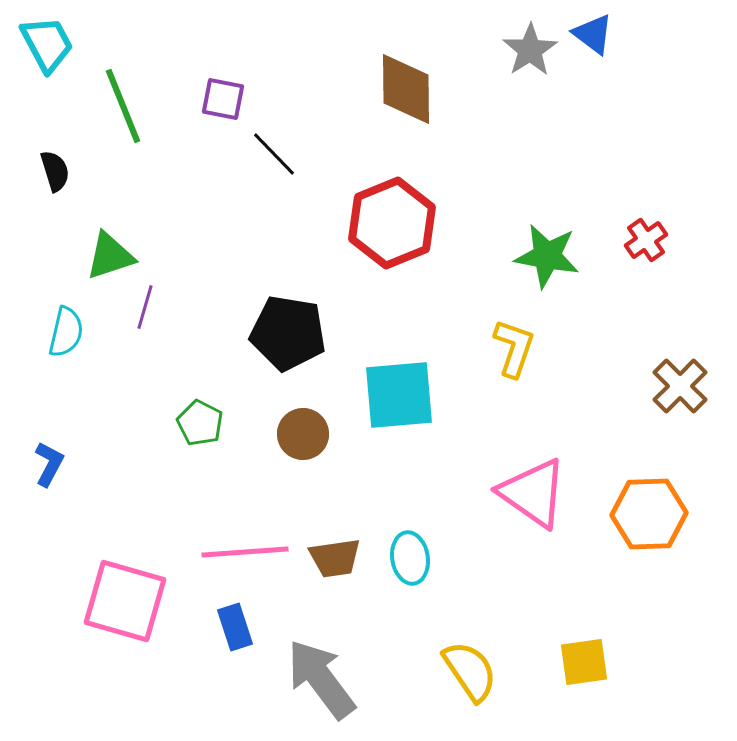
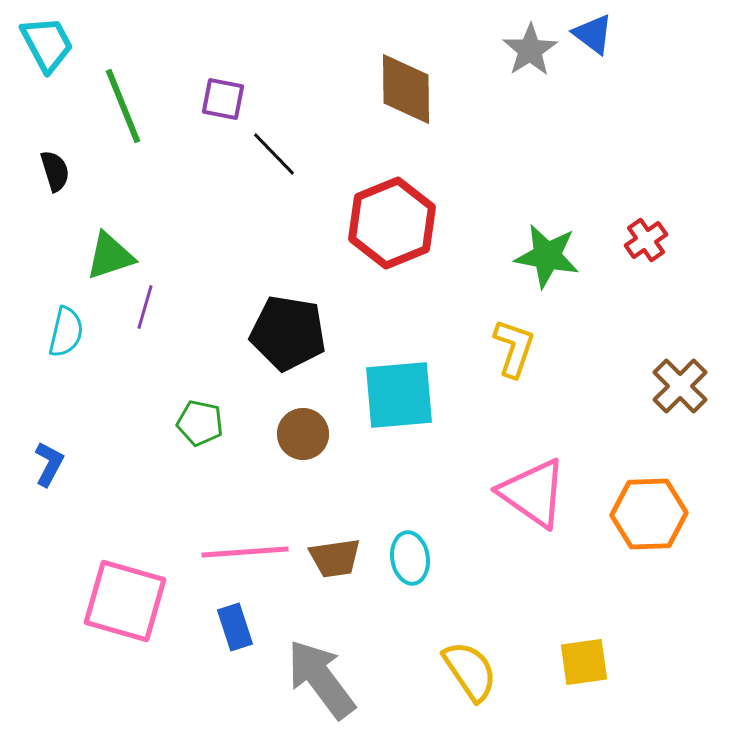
green pentagon: rotated 15 degrees counterclockwise
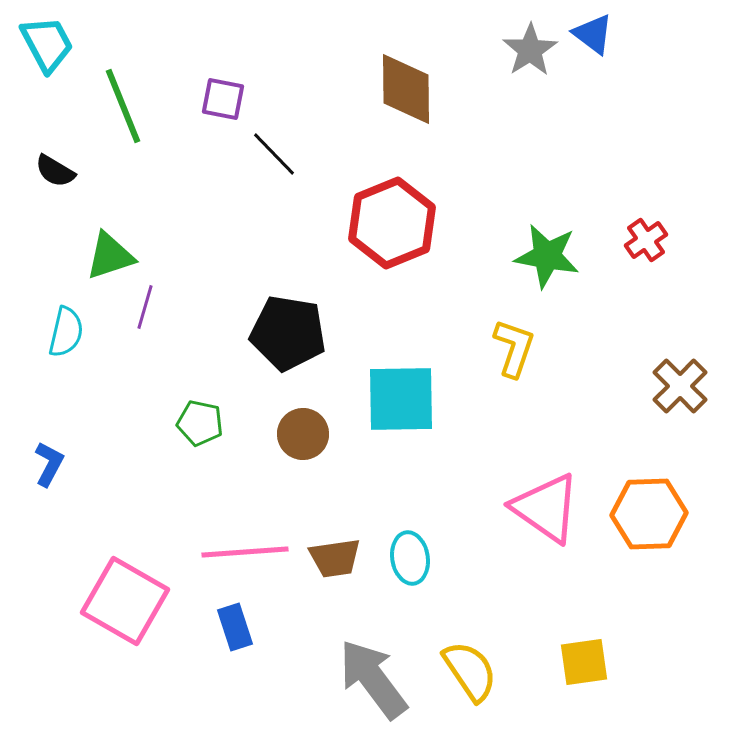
black semicircle: rotated 138 degrees clockwise
cyan square: moved 2 px right, 4 px down; rotated 4 degrees clockwise
pink triangle: moved 13 px right, 15 px down
pink square: rotated 14 degrees clockwise
gray arrow: moved 52 px right
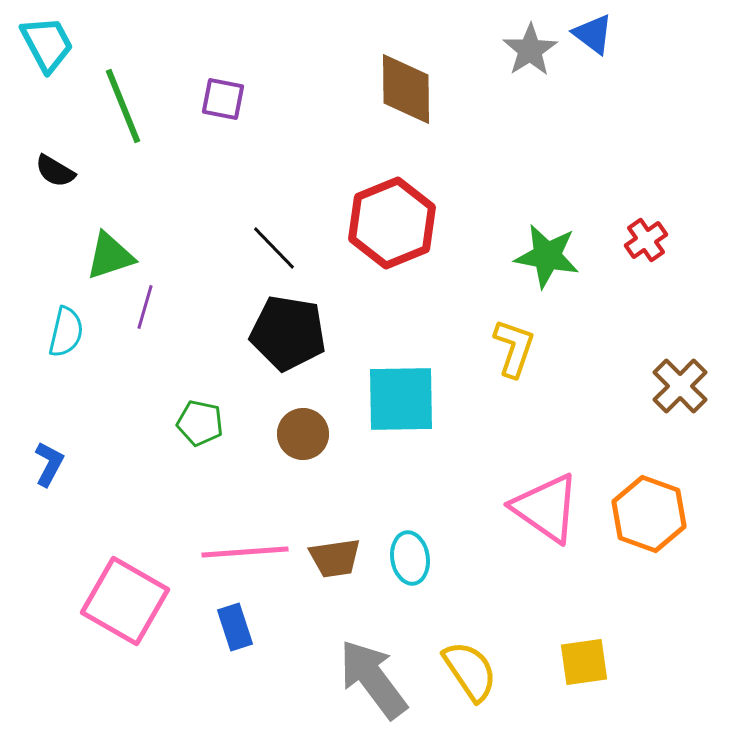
black line: moved 94 px down
orange hexagon: rotated 22 degrees clockwise
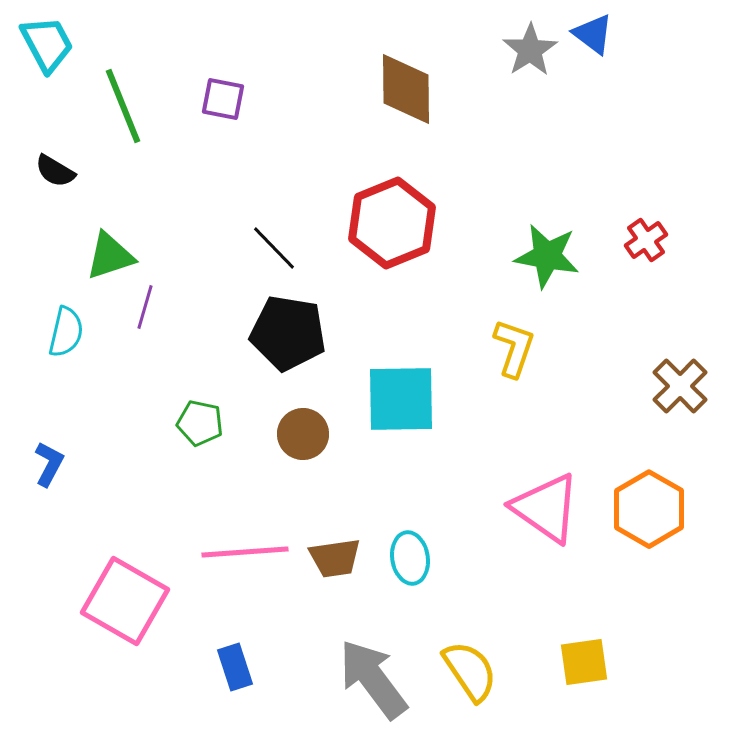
orange hexagon: moved 5 px up; rotated 10 degrees clockwise
blue rectangle: moved 40 px down
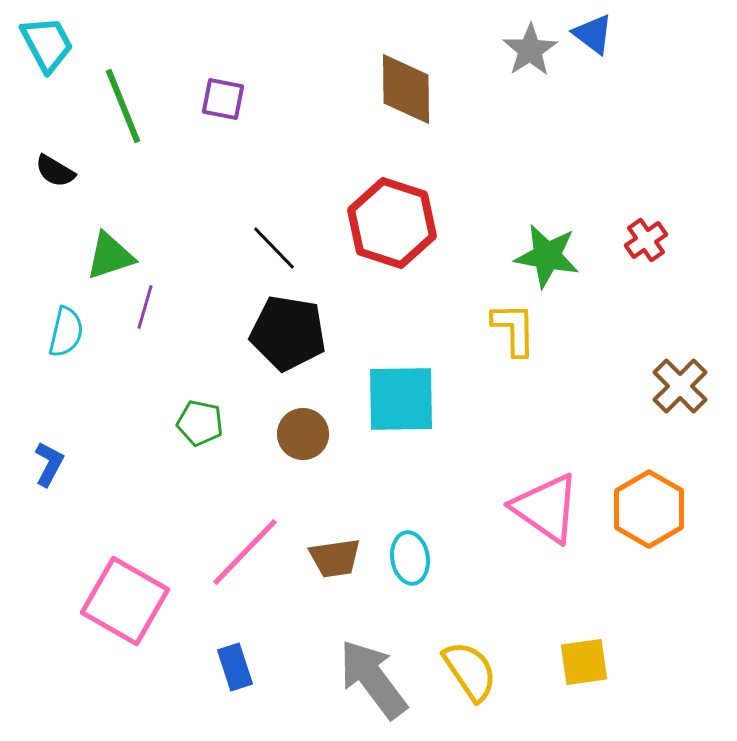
red hexagon: rotated 20 degrees counterclockwise
yellow L-shape: moved 19 px up; rotated 20 degrees counterclockwise
pink line: rotated 42 degrees counterclockwise
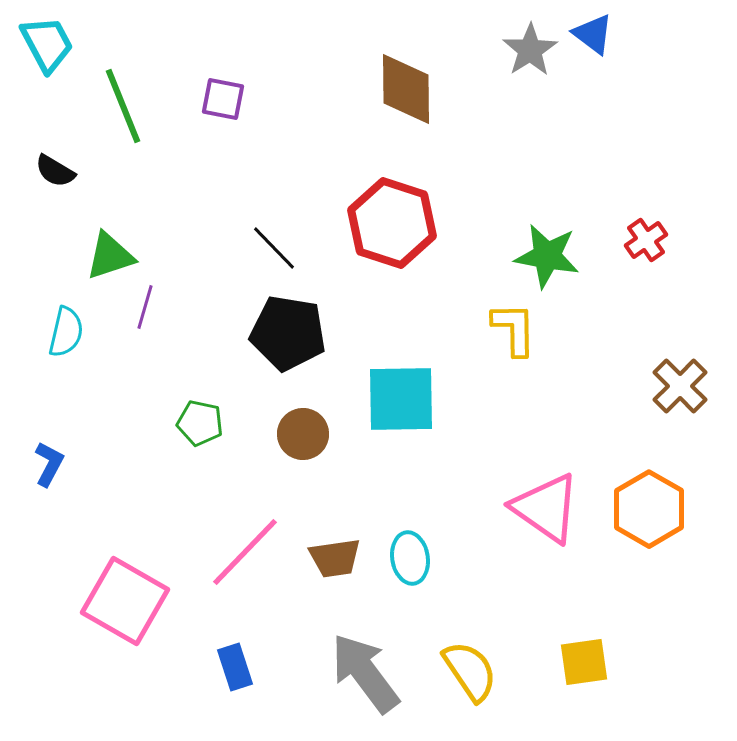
gray arrow: moved 8 px left, 6 px up
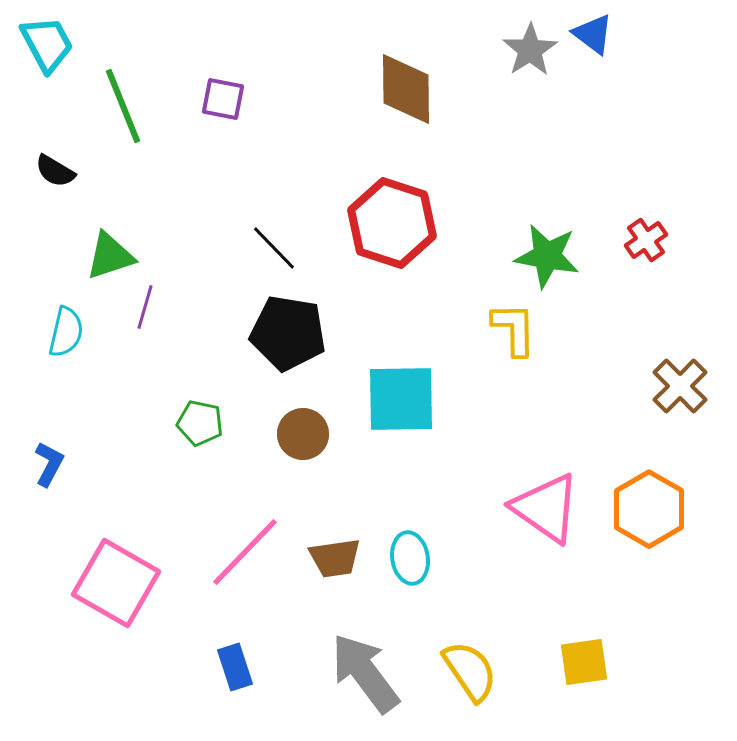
pink square: moved 9 px left, 18 px up
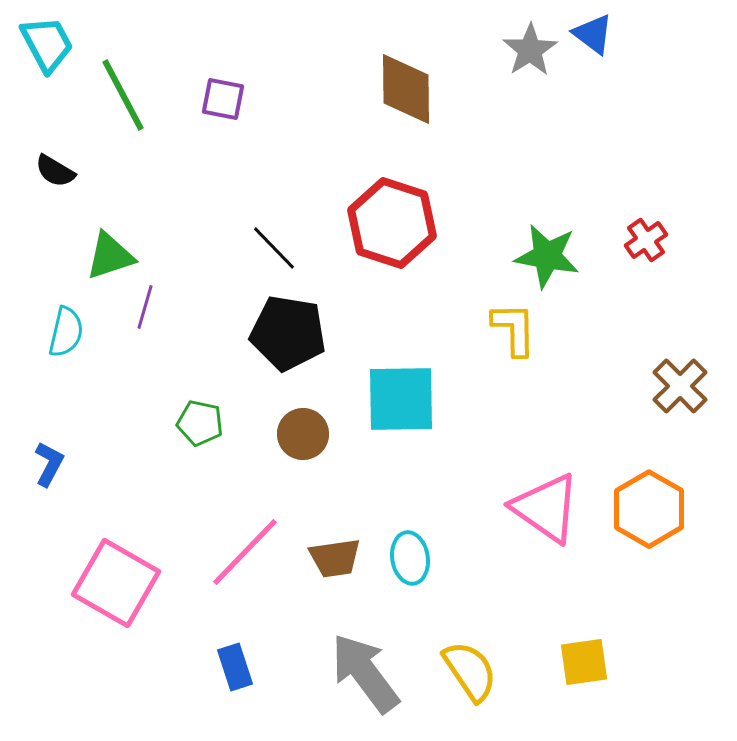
green line: moved 11 px up; rotated 6 degrees counterclockwise
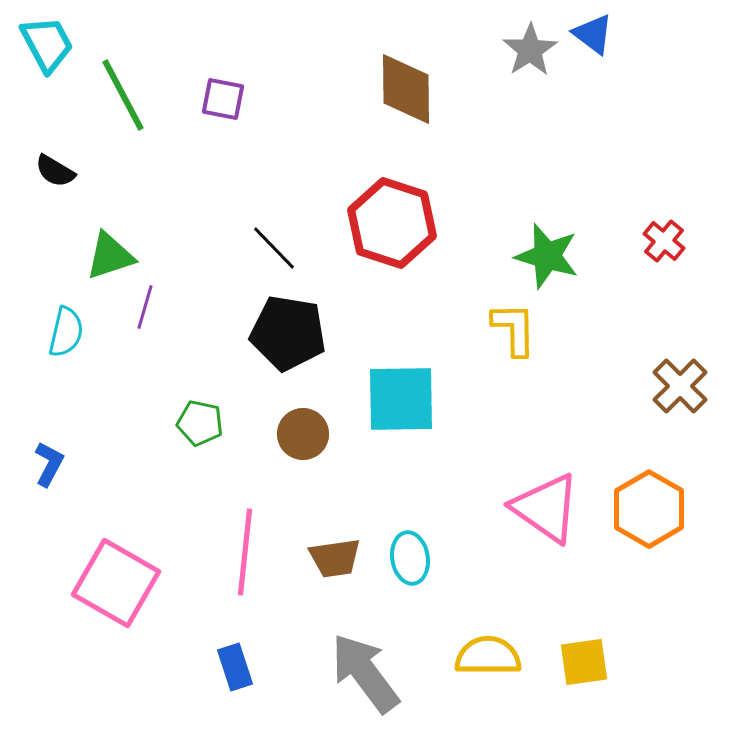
red cross: moved 18 px right, 1 px down; rotated 15 degrees counterclockwise
green star: rotated 6 degrees clockwise
pink line: rotated 38 degrees counterclockwise
yellow semicircle: moved 18 px right, 15 px up; rotated 56 degrees counterclockwise
